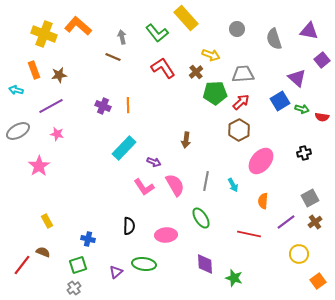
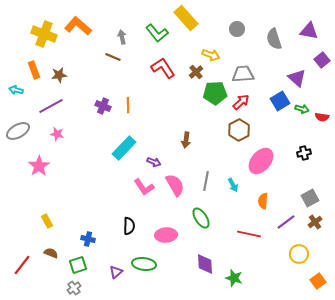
brown semicircle at (43, 252): moved 8 px right, 1 px down
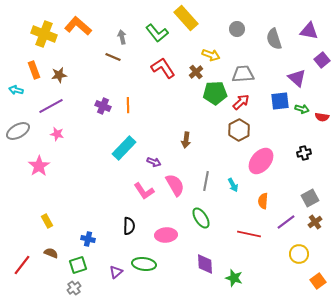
blue square at (280, 101): rotated 24 degrees clockwise
pink L-shape at (144, 187): moved 4 px down
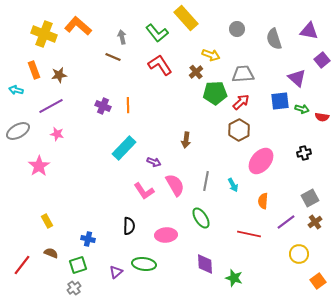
red L-shape at (163, 68): moved 3 px left, 3 px up
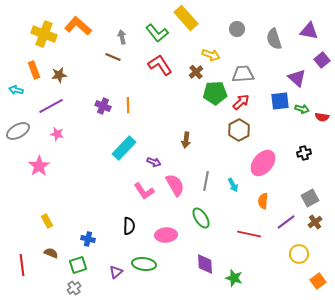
pink ellipse at (261, 161): moved 2 px right, 2 px down
red line at (22, 265): rotated 45 degrees counterclockwise
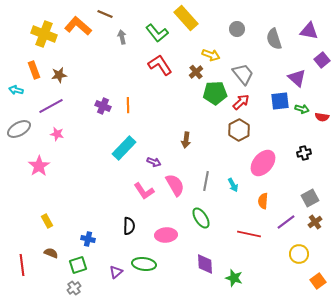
brown line at (113, 57): moved 8 px left, 43 px up
gray trapezoid at (243, 74): rotated 55 degrees clockwise
gray ellipse at (18, 131): moved 1 px right, 2 px up
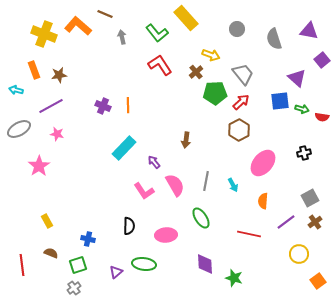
purple arrow at (154, 162): rotated 152 degrees counterclockwise
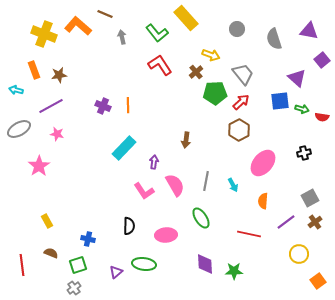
purple arrow at (154, 162): rotated 48 degrees clockwise
green star at (234, 278): moved 7 px up; rotated 18 degrees counterclockwise
